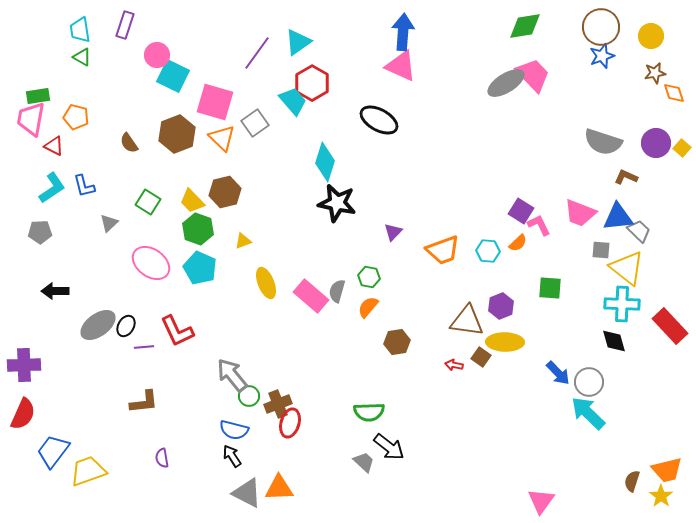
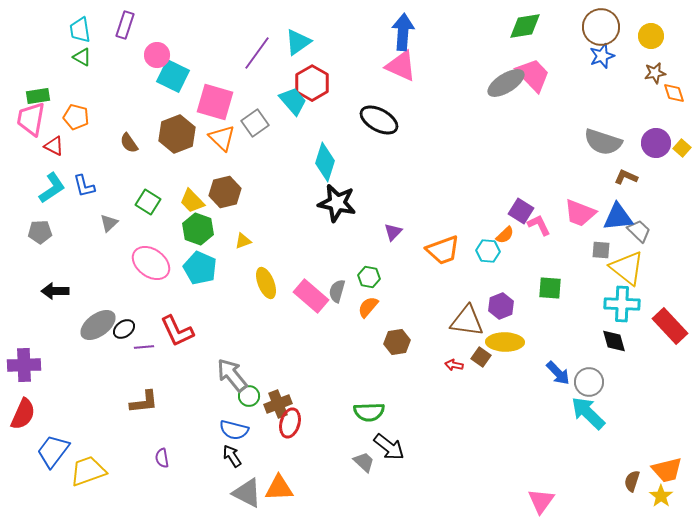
orange semicircle at (518, 243): moved 13 px left, 8 px up
black ellipse at (126, 326): moved 2 px left, 3 px down; rotated 25 degrees clockwise
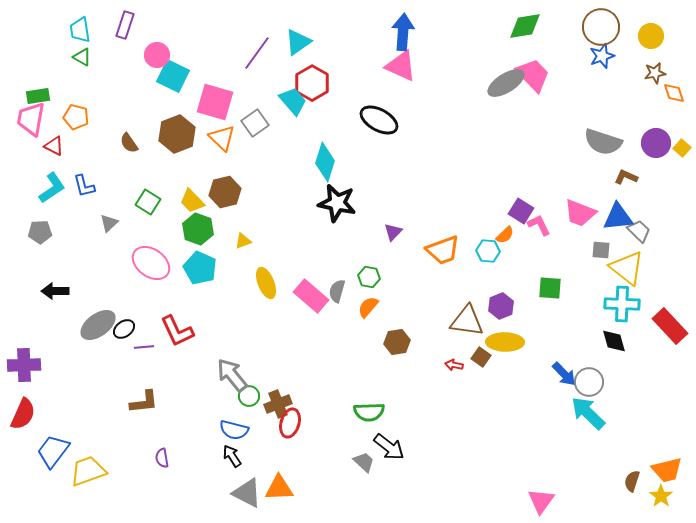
blue arrow at (558, 373): moved 6 px right, 1 px down
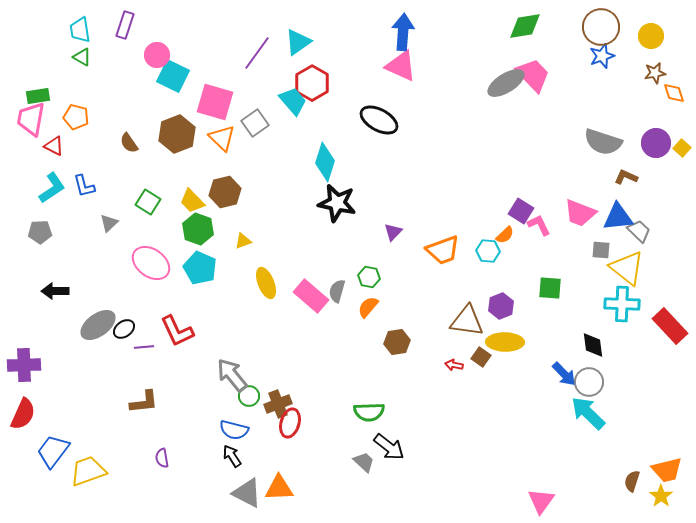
black diamond at (614, 341): moved 21 px left, 4 px down; rotated 8 degrees clockwise
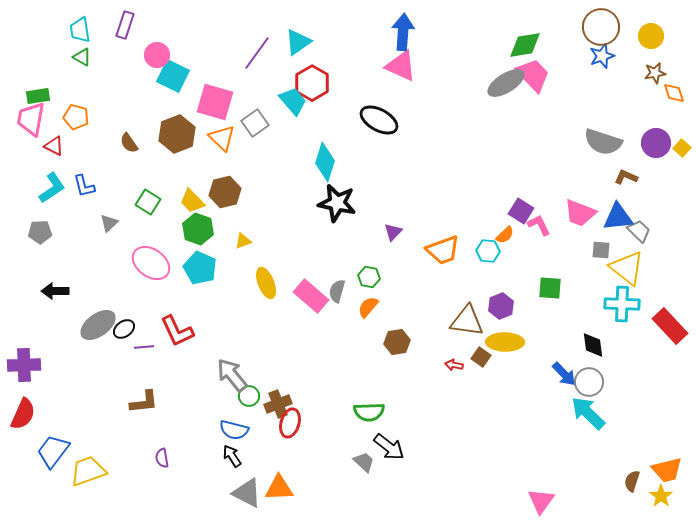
green diamond at (525, 26): moved 19 px down
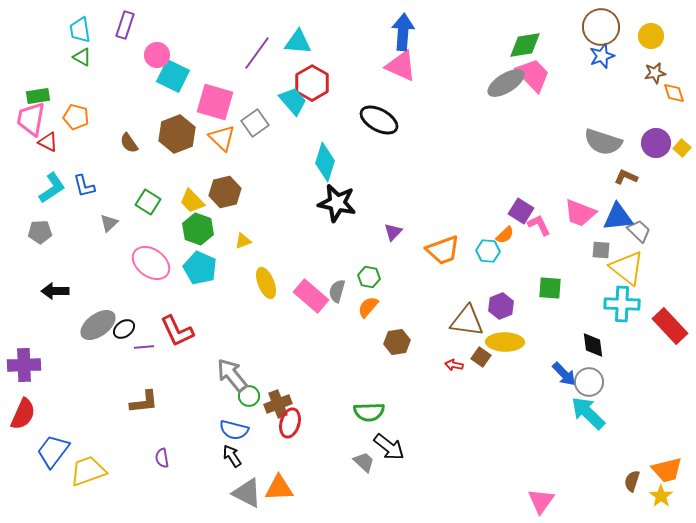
cyan triangle at (298, 42): rotated 40 degrees clockwise
red triangle at (54, 146): moved 6 px left, 4 px up
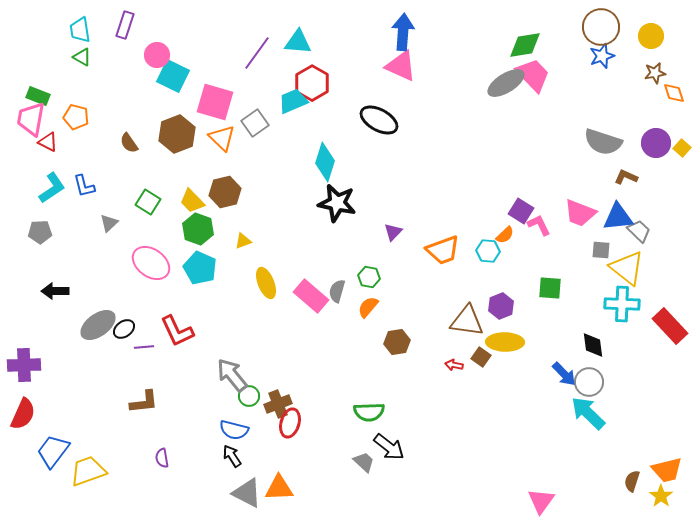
green rectangle at (38, 96): rotated 30 degrees clockwise
cyan trapezoid at (293, 101): rotated 72 degrees counterclockwise
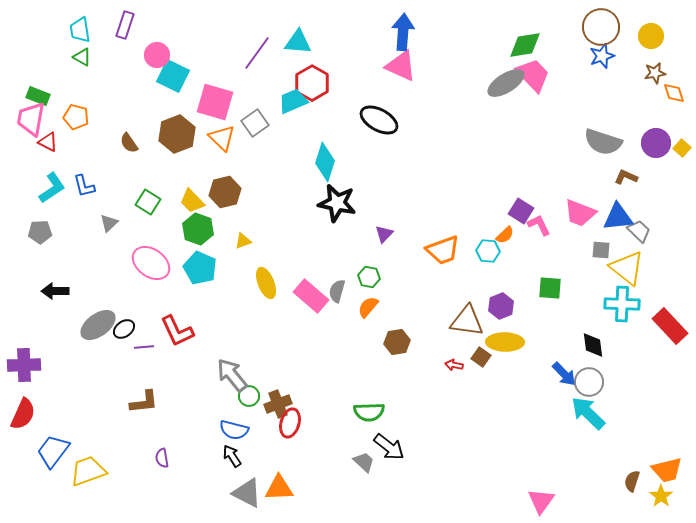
purple triangle at (393, 232): moved 9 px left, 2 px down
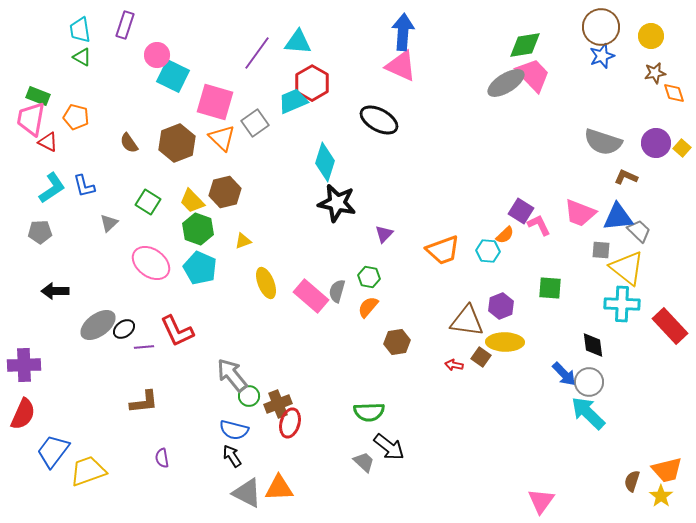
brown hexagon at (177, 134): moved 9 px down
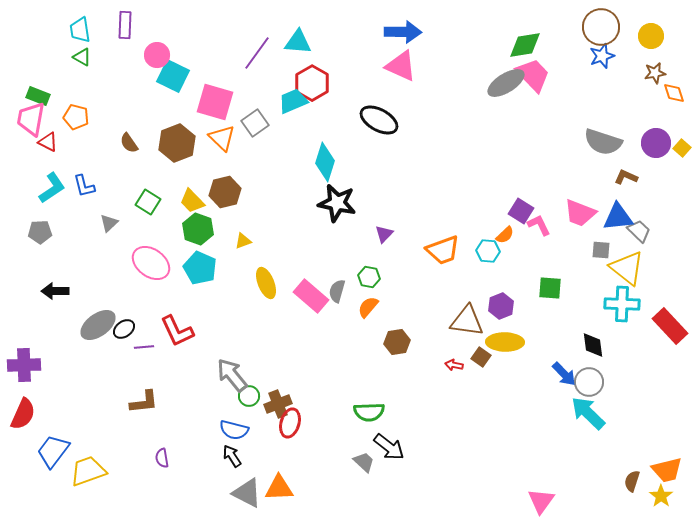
purple rectangle at (125, 25): rotated 16 degrees counterclockwise
blue arrow at (403, 32): rotated 87 degrees clockwise
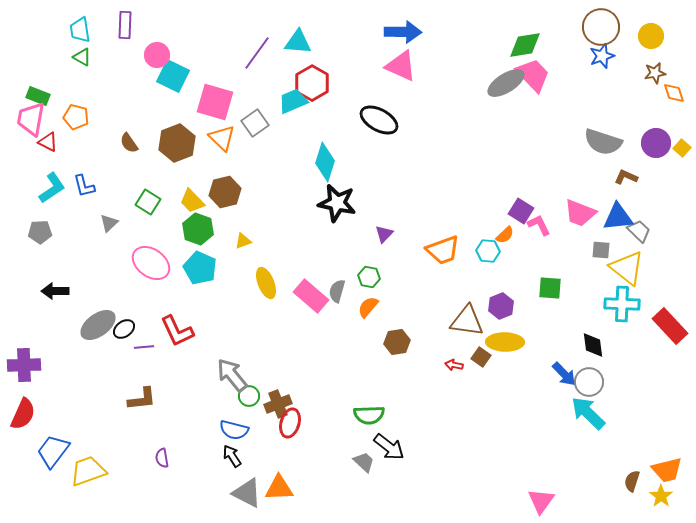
brown L-shape at (144, 402): moved 2 px left, 3 px up
green semicircle at (369, 412): moved 3 px down
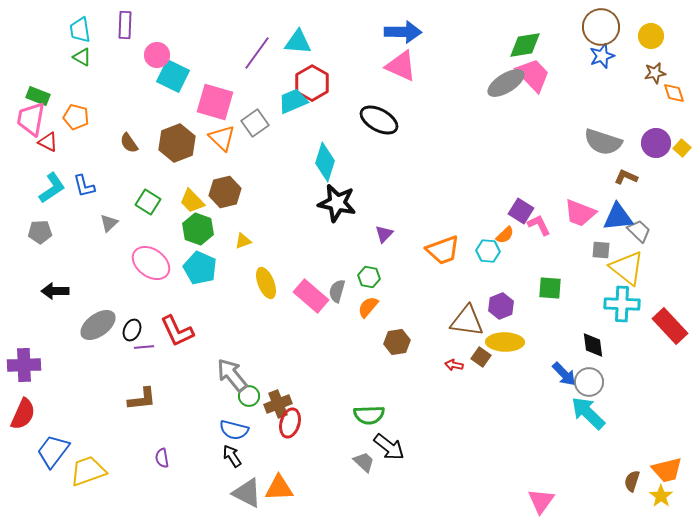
black ellipse at (124, 329): moved 8 px right, 1 px down; rotated 30 degrees counterclockwise
